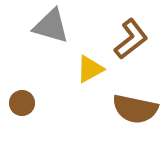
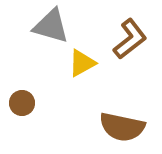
brown L-shape: moved 1 px left
yellow triangle: moved 8 px left, 6 px up
brown semicircle: moved 13 px left, 18 px down
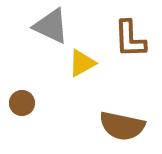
gray triangle: rotated 9 degrees clockwise
brown L-shape: rotated 126 degrees clockwise
brown semicircle: moved 1 px up
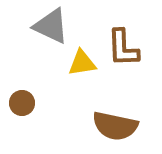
brown L-shape: moved 7 px left, 9 px down
yellow triangle: rotated 20 degrees clockwise
brown semicircle: moved 7 px left
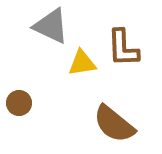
brown circle: moved 3 px left
brown semicircle: moved 1 px left, 2 px up; rotated 27 degrees clockwise
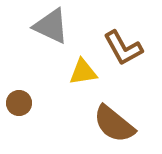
brown L-shape: rotated 27 degrees counterclockwise
yellow triangle: moved 1 px right, 9 px down
